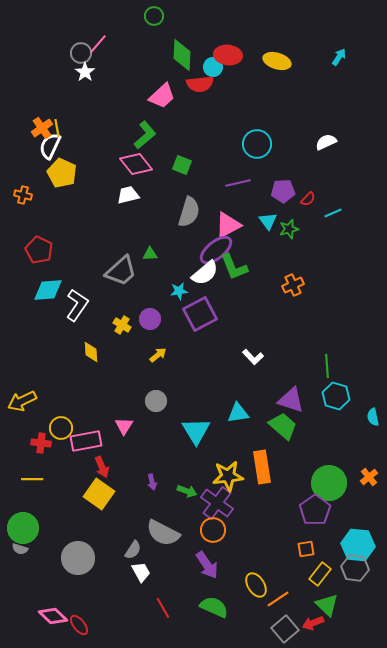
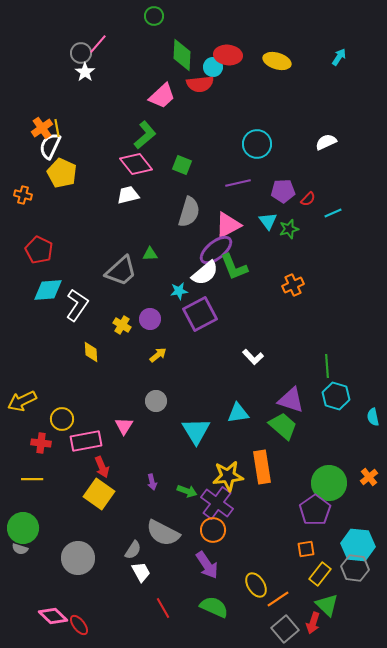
yellow circle at (61, 428): moved 1 px right, 9 px up
red arrow at (313, 623): rotated 50 degrees counterclockwise
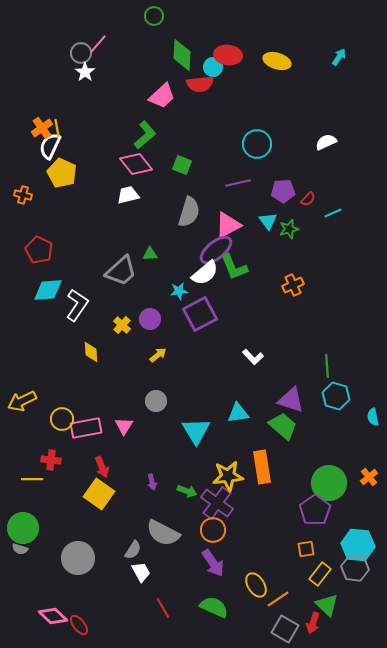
yellow cross at (122, 325): rotated 12 degrees clockwise
pink rectangle at (86, 441): moved 13 px up
red cross at (41, 443): moved 10 px right, 17 px down
purple arrow at (207, 565): moved 6 px right, 2 px up
gray square at (285, 629): rotated 20 degrees counterclockwise
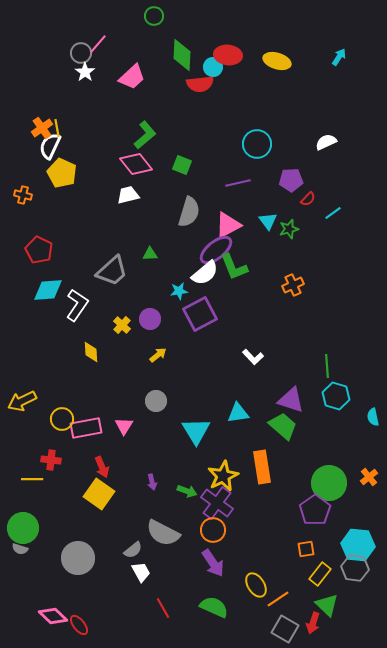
pink trapezoid at (162, 96): moved 30 px left, 19 px up
purple pentagon at (283, 191): moved 8 px right, 11 px up
cyan line at (333, 213): rotated 12 degrees counterclockwise
gray trapezoid at (121, 271): moved 9 px left
yellow star at (228, 476): moved 5 px left; rotated 20 degrees counterclockwise
gray semicircle at (133, 550): rotated 18 degrees clockwise
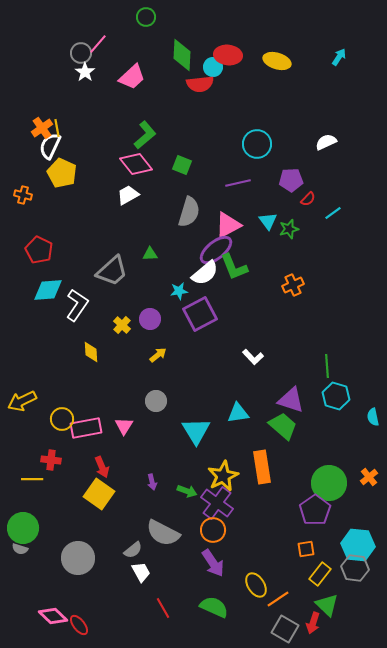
green circle at (154, 16): moved 8 px left, 1 px down
white trapezoid at (128, 195): rotated 15 degrees counterclockwise
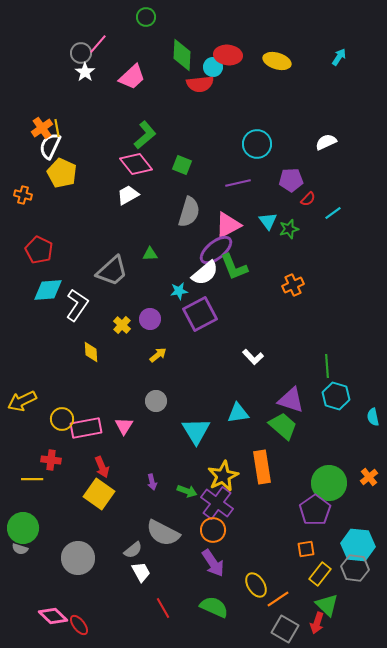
red arrow at (313, 623): moved 4 px right
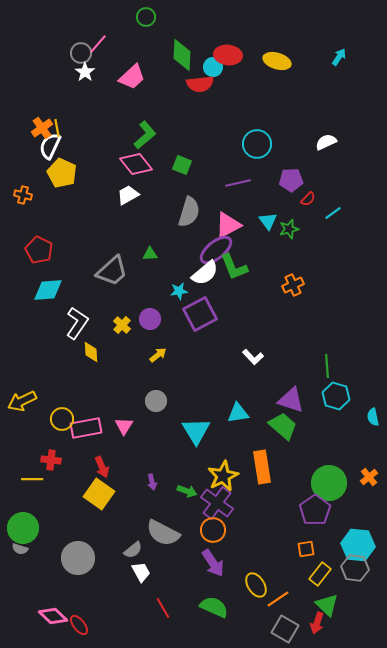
white L-shape at (77, 305): moved 18 px down
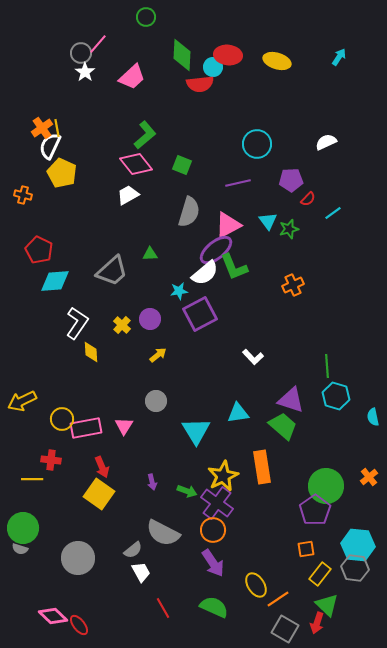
cyan diamond at (48, 290): moved 7 px right, 9 px up
green circle at (329, 483): moved 3 px left, 3 px down
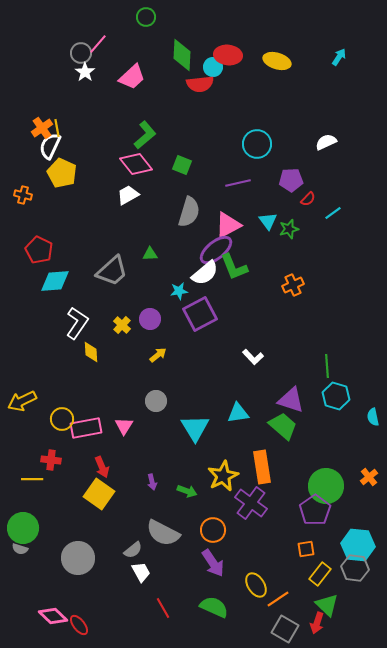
cyan triangle at (196, 431): moved 1 px left, 3 px up
purple cross at (217, 503): moved 34 px right
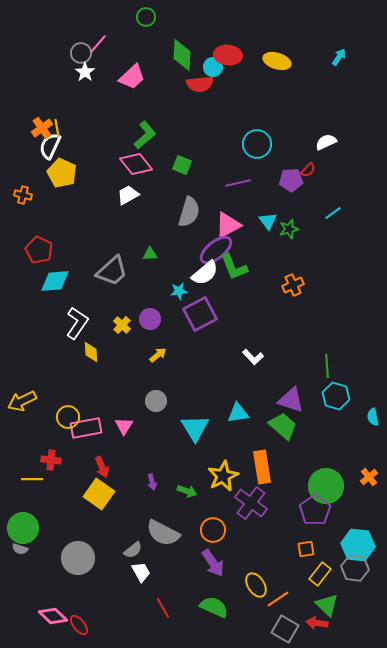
red semicircle at (308, 199): moved 29 px up
yellow circle at (62, 419): moved 6 px right, 2 px up
red arrow at (317, 623): rotated 80 degrees clockwise
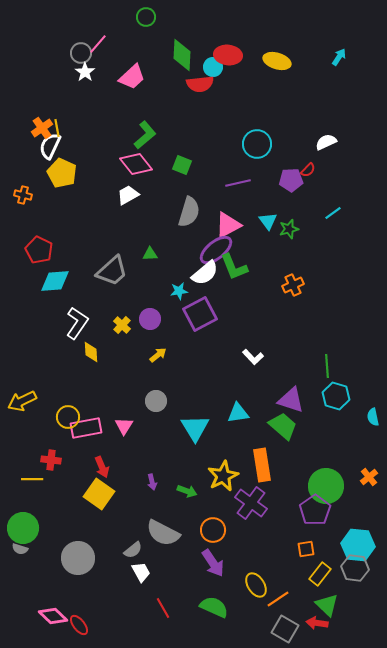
orange rectangle at (262, 467): moved 2 px up
